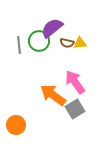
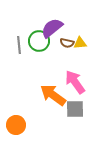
gray square: rotated 30 degrees clockwise
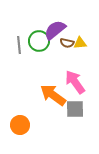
purple semicircle: moved 3 px right, 2 px down
orange circle: moved 4 px right
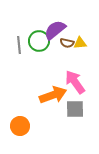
orange arrow: rotated 124 degrees clockwise
orange circle: moved 1 px down
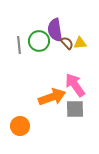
purple semicircle: rotated 60 degrees counterclockwise
brown semicircle: rotated 144 degrees counterclockwise
pink arrow: moved 3 px down
orange arrow: moved 1 px left, 2 px down
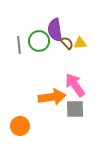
orange arrow: rotated 12 degrees clockwise
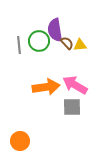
yellow triangle: moved 2 px down
pink arrow: rotated 25 degrees counterclockwise
orange arrow: moved 6 px left, 10 px up
gray square: moved 3 px left, 2 px up
orange circle: moved 15 px down
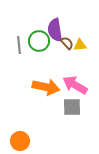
orange arrow: rotated 20 degrees clockwise
